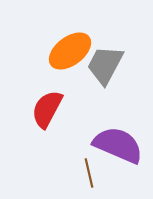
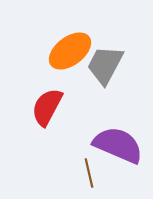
red semicircle: moved 2 px up
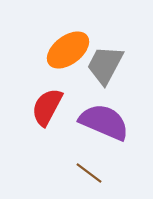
orange ellipse: moved 2 px left, 1 px up
purple semicircle: moved 14 px left, 23 px up
brown line: rotated 40 degrees counterclockwise
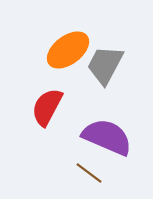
purple semicircle: moved 3 px right, 15 px down
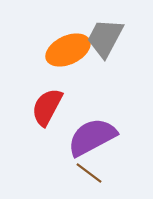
orange ellipse: rotated 12 degrees clockwise
gray trapezoid: moved 27 px up
purple semicircle: moved 15 px left; rotated 51 degrees counterclockwise
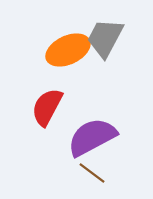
brown line: moved 3 px right
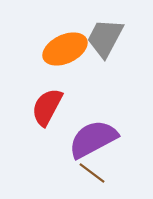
orange ellipse: moved 3 px left, 1 px up
purple semicircle: moved 1 px right, 2 px down
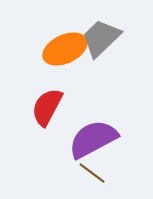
gray trapezoid: moved 4 px left; rotated 18 degrees clockwise
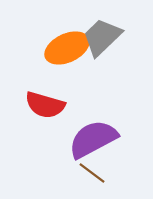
gray trapezoid: moved 1 px right, 1 px up
orange ellipse: moved 2 px right, 1 px up
red semicircle: moved 2 px left, 2 px up; rotated 102 degrees counterclockwise
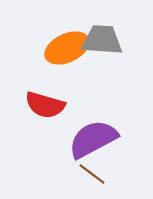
gray trapezoid: moved 3 px down; rotated 48 degrees clockwise
brown line: moved 1 px down
